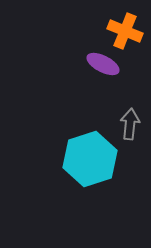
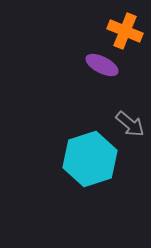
purple ellipse: moved 1 px left, 1 px down
gray arrow: rotated 124 degrees clockwise
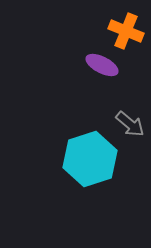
orange cross: moved 1 px right
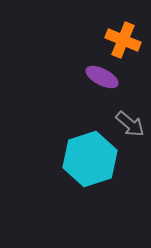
orange cross: moved 3 px left, 9 px down
purple ellipse: moved 12 px down
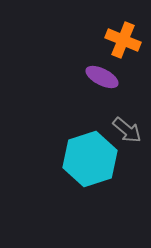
gray arrow: moved 3 px left, 6 px down
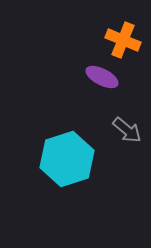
cyan hexagon: moved 23 px left
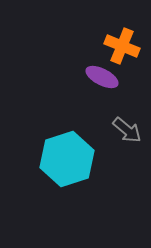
orange cross: moved 1 px left, 6 px down
